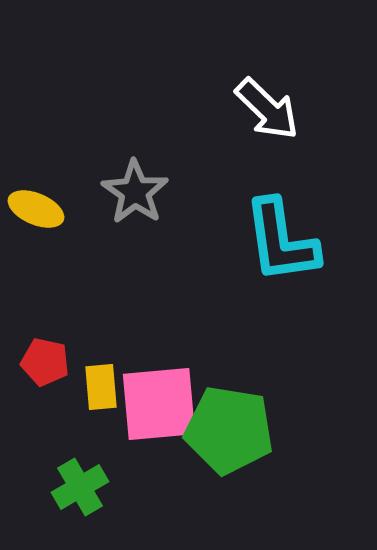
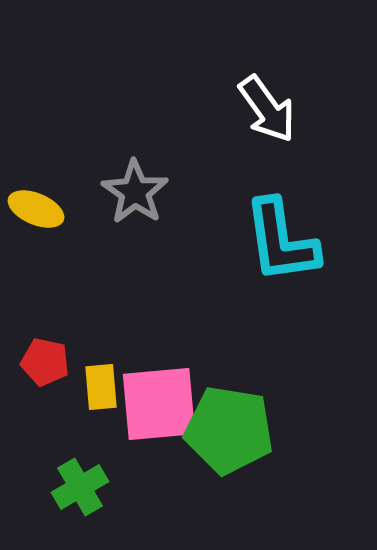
white arrow: rotated 10 degrees clockwise
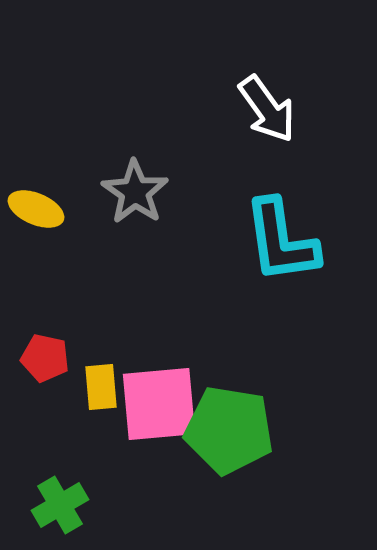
red pentagon: moved 4 px up
green cross: moved 20 px left, 18 px down
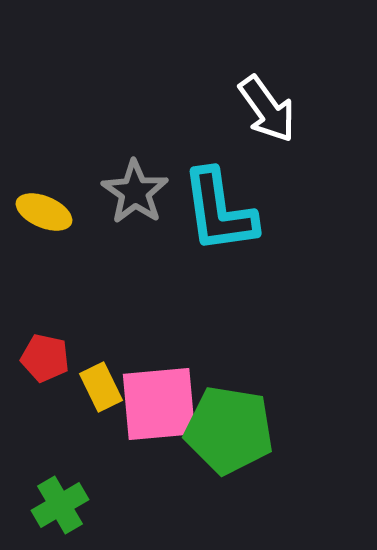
yellow ellipse: moved 8 px right, 3 px down
cyan L-shape: moved 62 px left, 30 px up
yellow rectangle: rotated 21 degrees counterclockwise
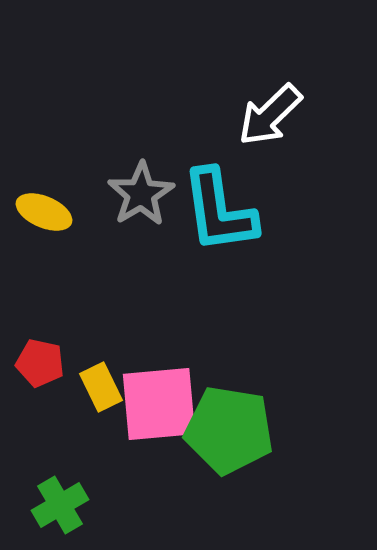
white arrow: moved 3 px right, 6 px down; rotated 82 degrees clockwise
gray star: moved 6 px right, 2 px down; rotated 6 degrees clockwise
red pentagon: moved 5 px left, 5 px down
